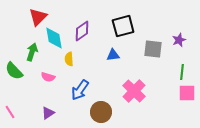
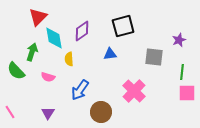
gray square: moved 1 px right, 8 px down
blue triangle: moved 3 px left, 1 px up
green semicircle: moved 2 px right
purple triangle: rotated 24 degrees counterclockwise
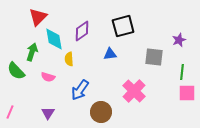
cyan diamond: moved 1 px down
pink line: rotated 56 degrees clockwise
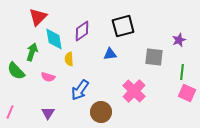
pink square: rotated 24 degrees clockwise
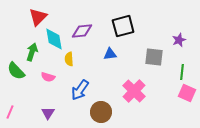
purple diamond: rotated 30 degrees clockwise
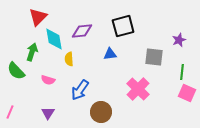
pink semicircle: moved 3 px down
pink cross: moved 4 px right, 2 px up
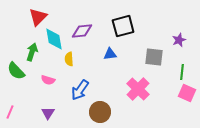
brown circle: moved 1 px left
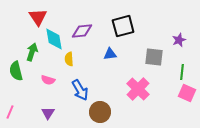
red triangle: rotated 18 degrees counterclockwise
green semicircle: rotated 30 degrees clockwise
blue arrow: rotated 65 degrees counterclockwise
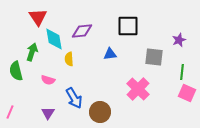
black square: moved 5 px right; rotated 15 degrees clockwise
blue arrow: moved 6 px left, 8 px down
